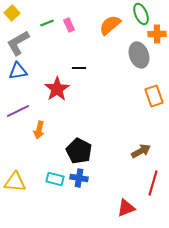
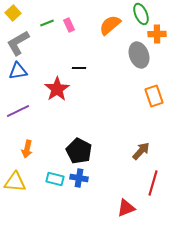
yellow square: moved 1 px right
orange arrow: moved 12 px left, 19 px down
brown arrow: rotated 18 degrees counterclockwise
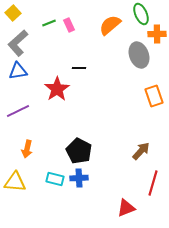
green line: moved 2 px right
gray L-shape: rotated 12 degrees counterclockwise
blue cross: rotated 12 degrees counterclockwise
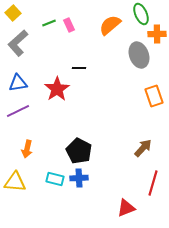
blue triangle: moved 12 px down
brown arrow: moved 2 px right, 3 px up
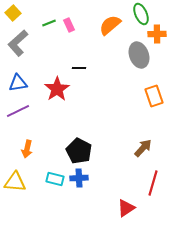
red triangle: rotated 12 degrees counterclockwise
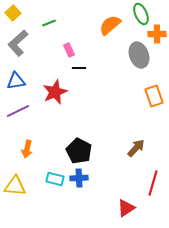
pink rectangle: moved 25 px down
blue triangle: moved 2 px left, 2 px up
red star: moved 2 px left, 3 px down; rotated 10 degrees clockwise
brown arrow: moved 7 px left
yellow triangle: moved 4 px down
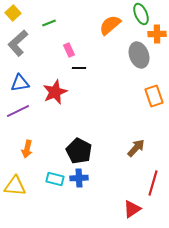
blue triangle: moved 4 px right, 2 px down
red triangle: moved 6 px right, 1 px down
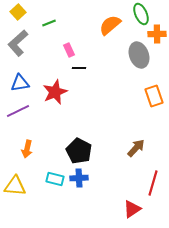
yellow square: moved 5 px right, 1 px up
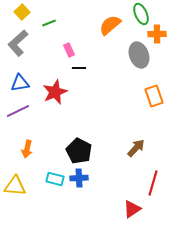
yellow square: moved 4 px right
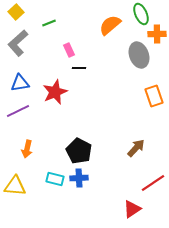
yellow square: moved 6 px left
red line: rotated 40 degrees clockwise
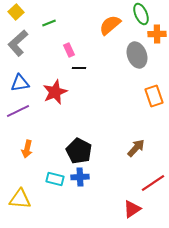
gray ellipse: moved 2 px left
blue cross: moved 1 px right, 1 px up
yellow triangle: moved 5 px right, 13 px down
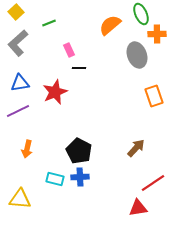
red triangle: moved 6 px right, 1 px up; rotated 24 degrees clockwise
